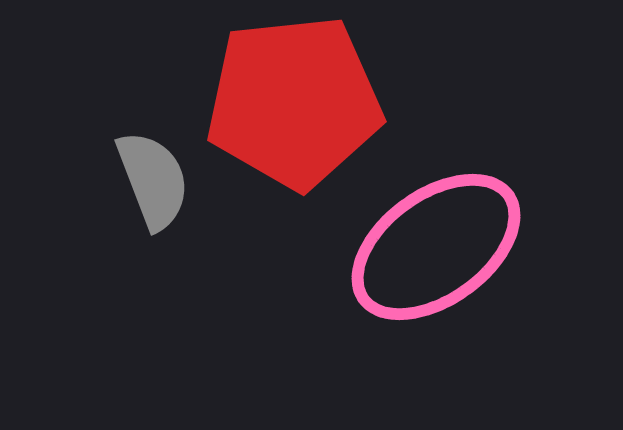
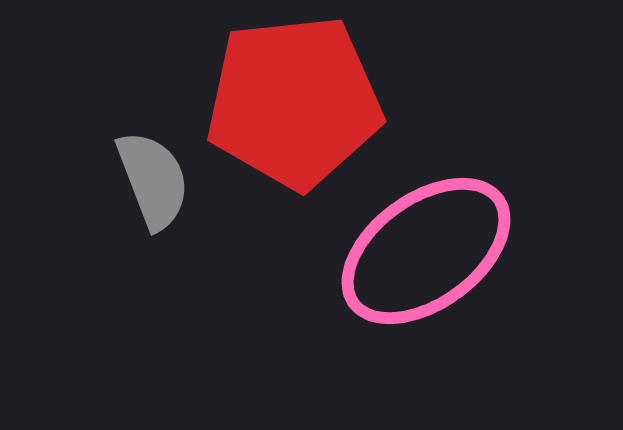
pink ellipse: moved 10 px left, 4 px down
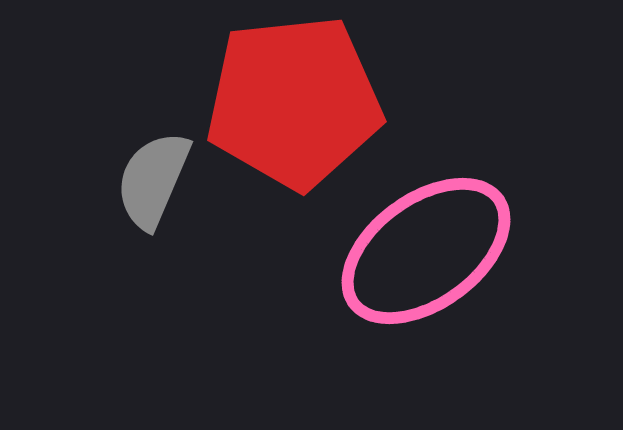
gray semicircle: rotated 136 degrees counterclockwise
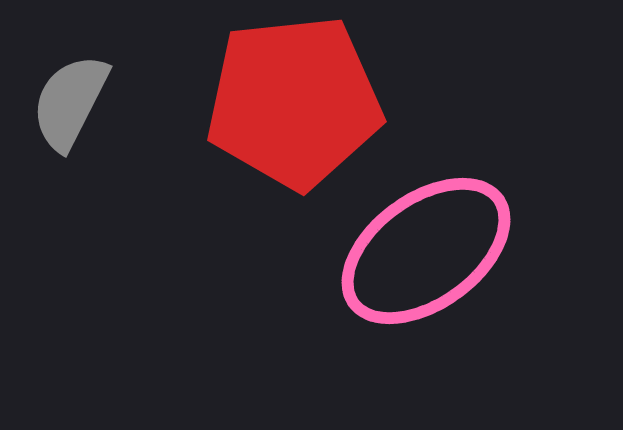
gray semicircle: moved 83 px left, 78 px up; rotated 4 degrees clockwise
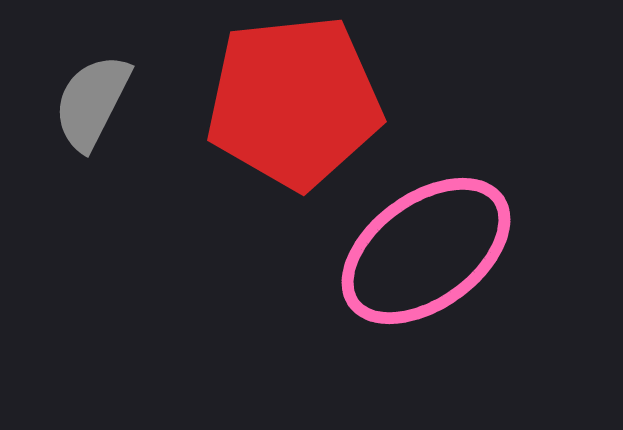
gray semicircle: moved 22 px right
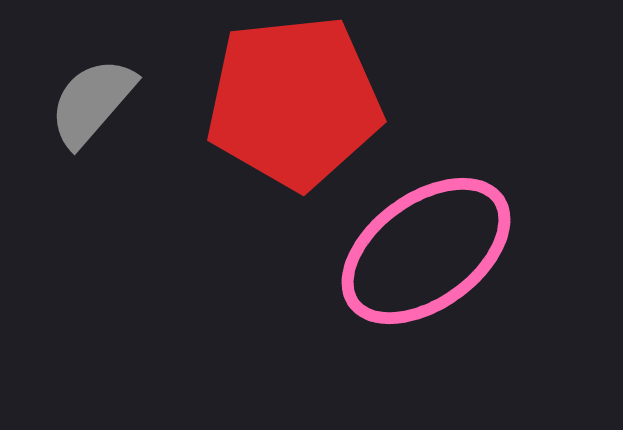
gray semicircle: rotated 14 degrees clockwise
